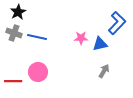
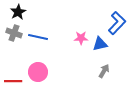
blue line: moved 1 px right
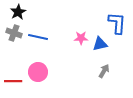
blue L-shape: rotated 40 degrees counterclockwise
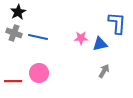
pink circle: moved 1 px right, 1 px down
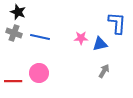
black star: rotated 21 degrees counterclockwise
blue line: moved 2 px right
